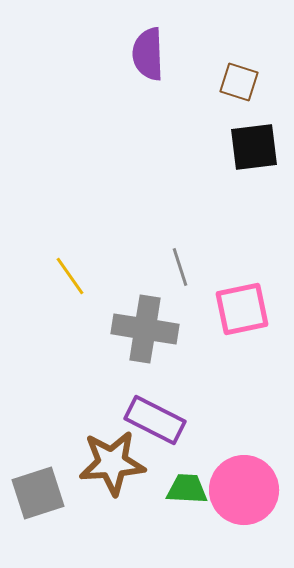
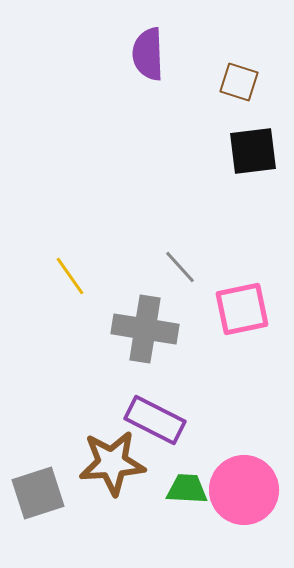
black square: moved 1 px left, 4 px down
gray line: rotated 24 degrees counterclockwise
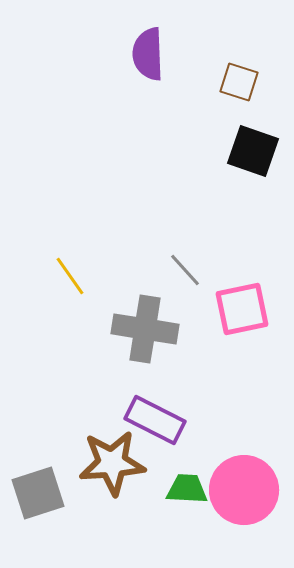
black square: rotated 26 degrees clockwise
gray line: moved 5 px right, 3 px down
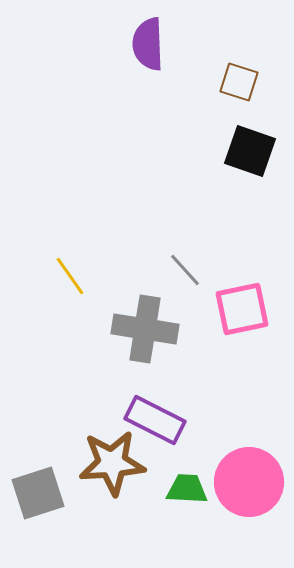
purple semicircle: moved 10 px up
black square: moved 3 px left
pink circle: moved 5 px right, 8 px up
